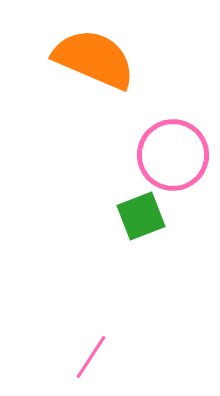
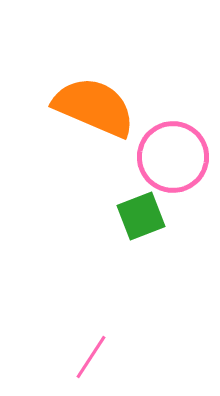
orange semicircle: moved 48 px down
pink circle: moved 2 px down
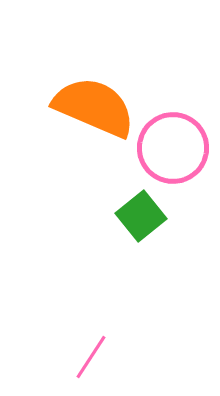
pink circle: moved 9 px up
green square: rotated 18 degrees counterclockwise
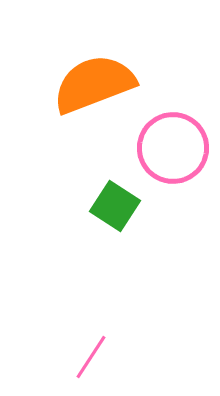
orange semicircle: moved 23 px up; rotated 44 degrees counterclockwise
green square: moved 26 px left, 10 px up; rotated 18 degrees counterclockwise
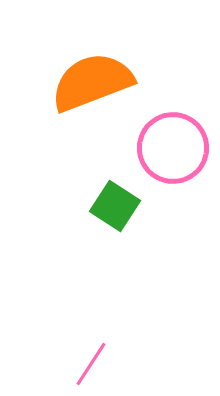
orange semicircle: moved 2 px left, 2 px up
pink line: moved 7 px down
